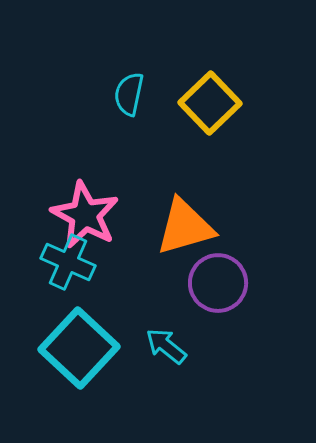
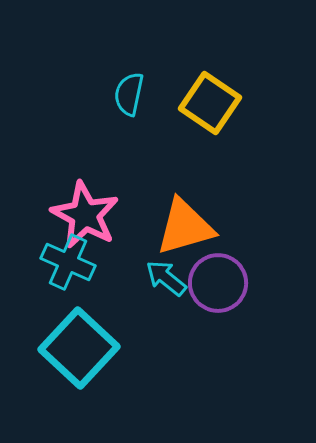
yellow square: rotated 12 degrees counterclockwise
cyan arrow: moved 68 px up
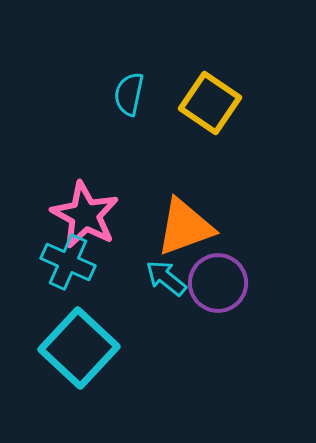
orange triangle: rotated 4 degrees counterclockwise
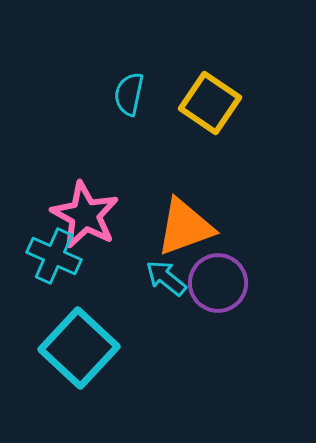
cyan cross: moved 14 px left, 6 px up
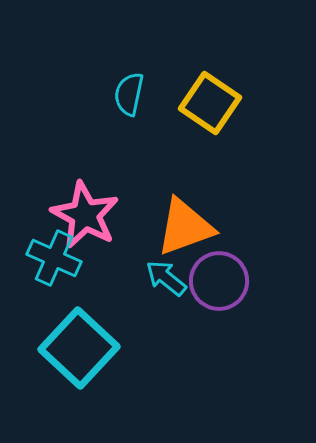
cyan cross: moved 2 px down
purple circle: moved 1 px right, 2 px up
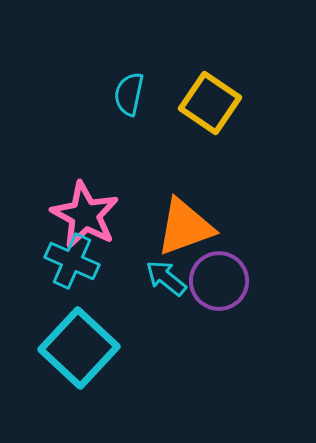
cyan cross: moved 18 px right, 3 px down
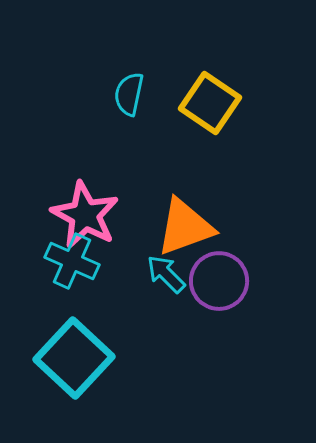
cyan arrow: moved 4 px up; rotated 6 degrees clockwise
cyan square: moved 5 px left, 10 px down
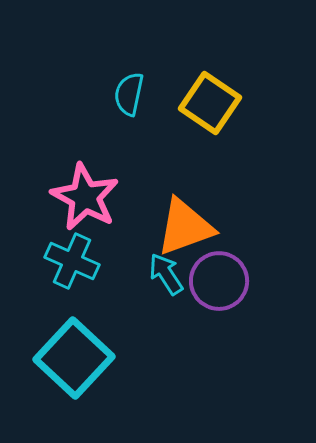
pink star: moved 18 px up
cyan arrow: rotated 12 degrees clockwise
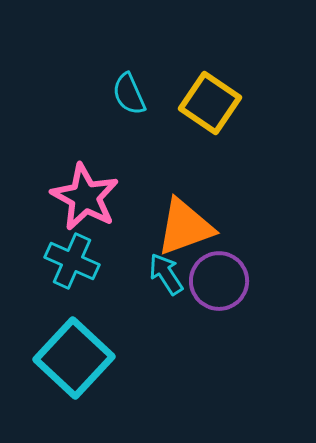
cyan semicircle: rotated 36 degrees counterclockwise
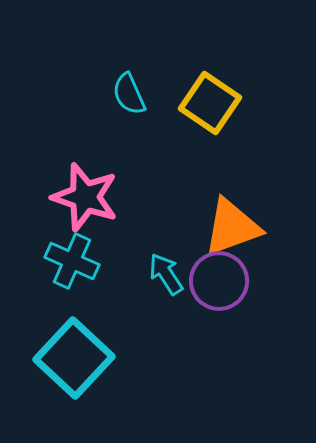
pink star: rotated 10 degrees counterclockwise
orange triangle: moved 47 px right
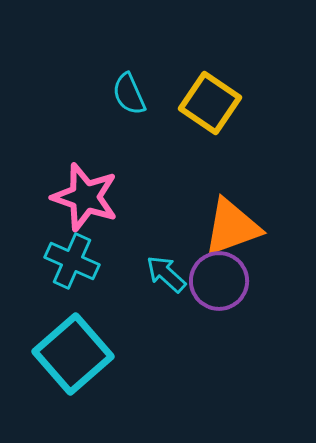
cyan arrow: rotated 15 degrees counterclockwise
cyan square: moved 1 px left, 4 px up; rotated 6 degrees clockwise
